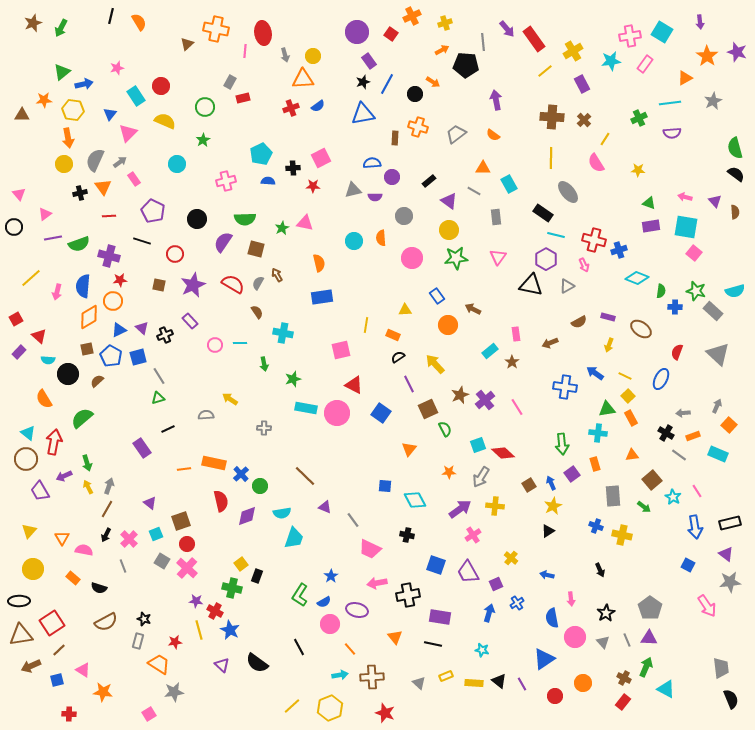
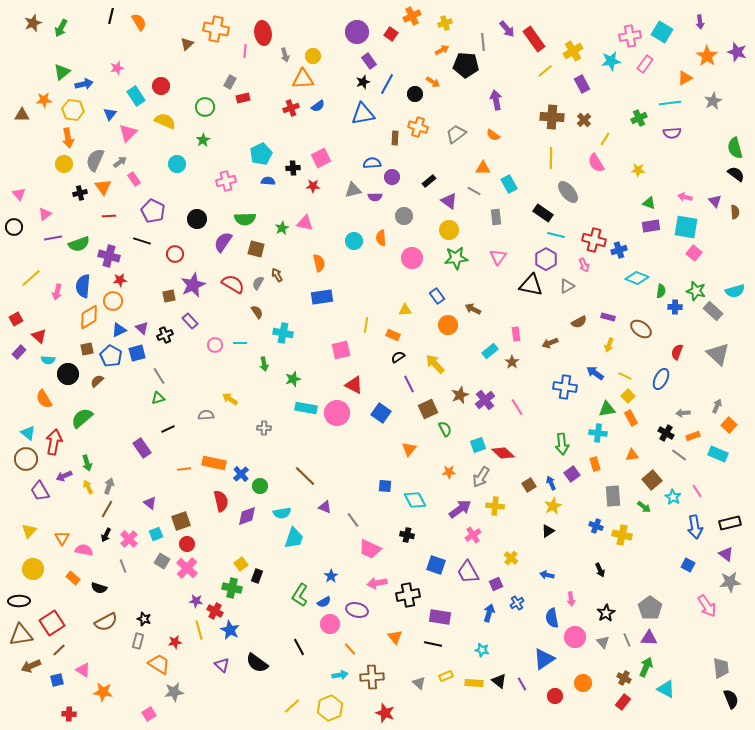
brown square at (159, 285): moved 10 px right, 11 px down; rotated 24 degrees counterclockwise
blue square at (138, 357): moved 1 px left, 4 px up
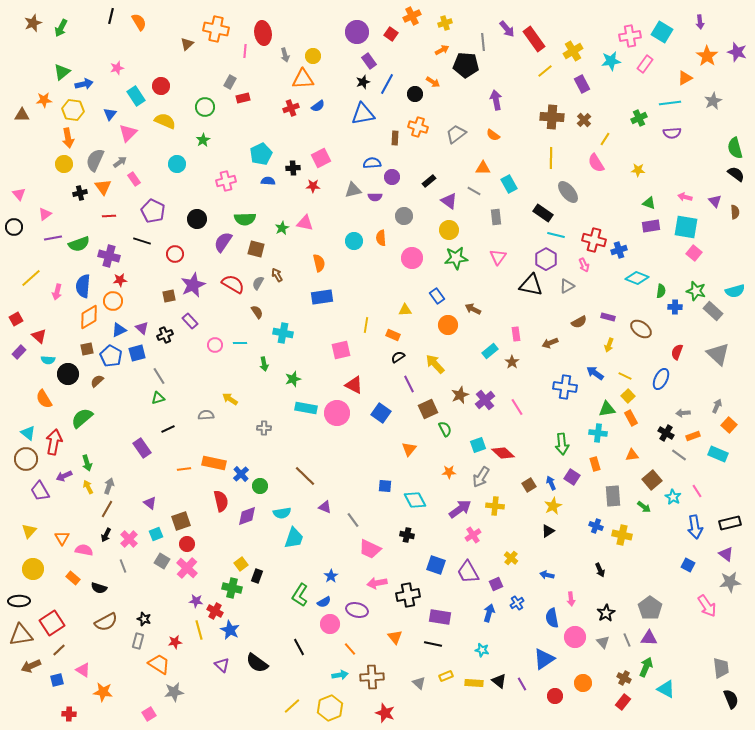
purple square at (572, 474): moved 3 px down; rotated 21 degrees counterclockwise
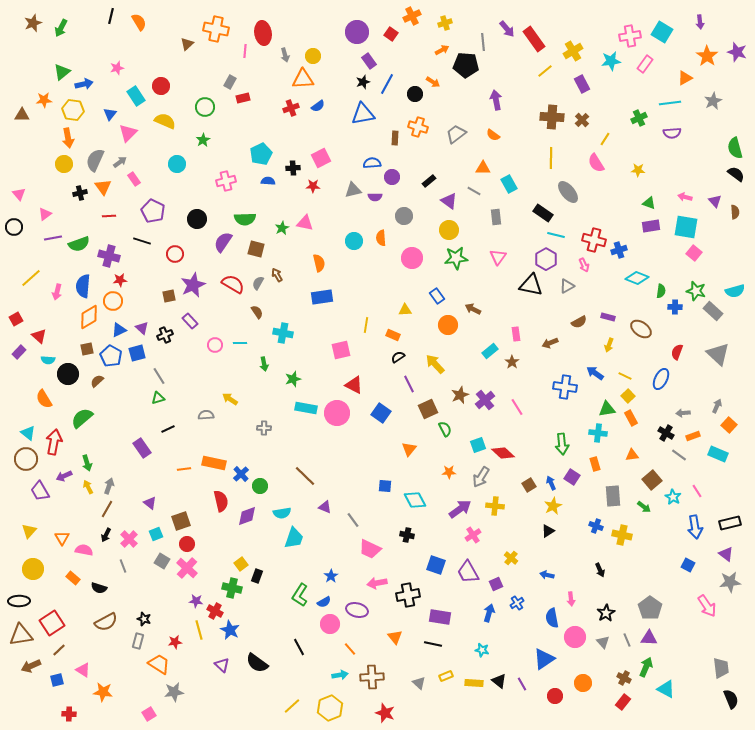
brown cross at (584, 120): moved 2 px left
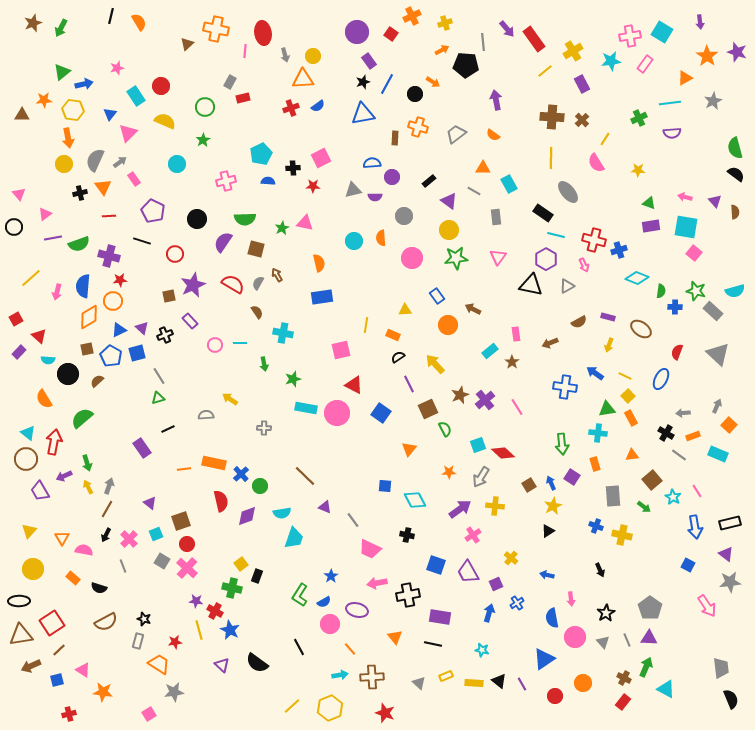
red cross at (69, 714): rotated 16 degrees counterclockwise
